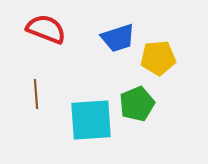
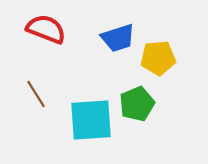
brown line: rotated 28 degrees counterclockwise
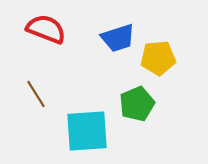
cyan square: moved 4 px left, 11 px down
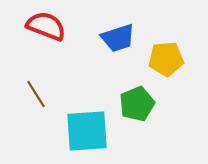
red semicircle: moved 3 px up
yellow pentagon: moved 8 px right, 1 px down
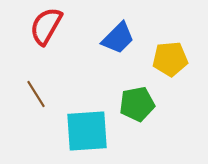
red semicircle: rotated 81 degrees counterclockwise
blue trapezoid: rotated 27 degrees counterclockwise
yellow pentagon: moved 4 px right
green pentagon: rotated 12 degrees clockwise
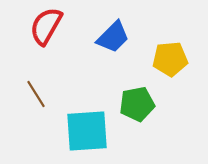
blue trapezoid: moved 5 px left, 1 px up
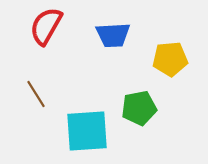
blue trapezoid: moved 2 px up; rotated 42 degrees clockwise
green pentagon: moved 2 px right, 4 px down
